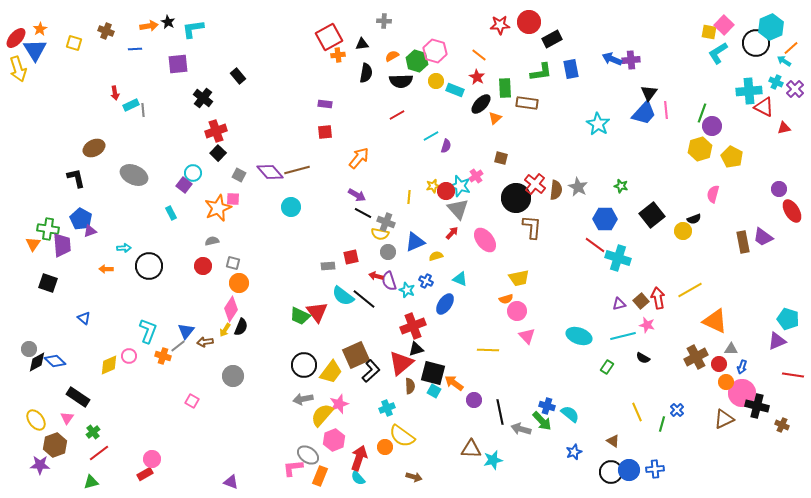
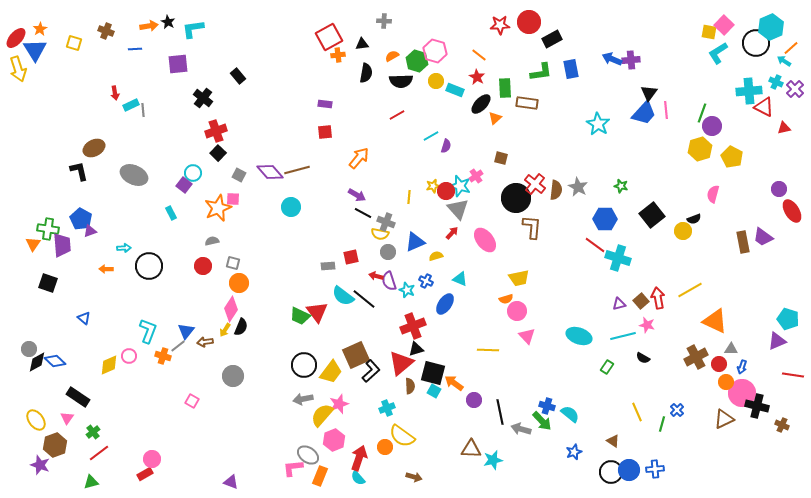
black L-shape at (76, 178): moved 3 px right, 7 px up
purple star at (40, 465): rotated 18 degrees clockwise
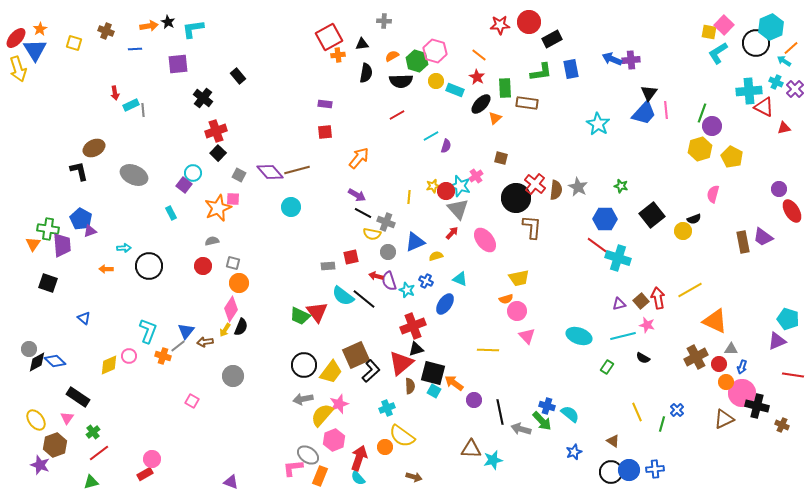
yellow semicircle at (380, 234): moved 8 px left
red line at (595, 245): moved 2 px right
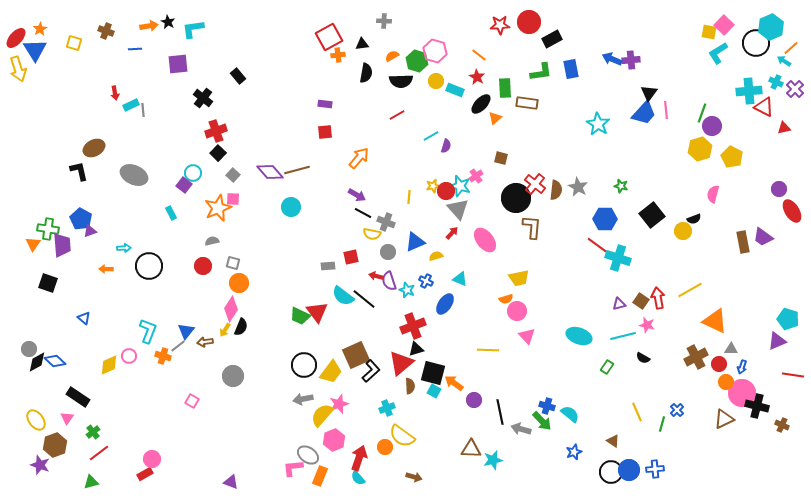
gray square at (239, 175): moved 6 px left; rotated 16 degrees clockwise
brown square at (641, 301): rotated 14 degrees counterclockwise
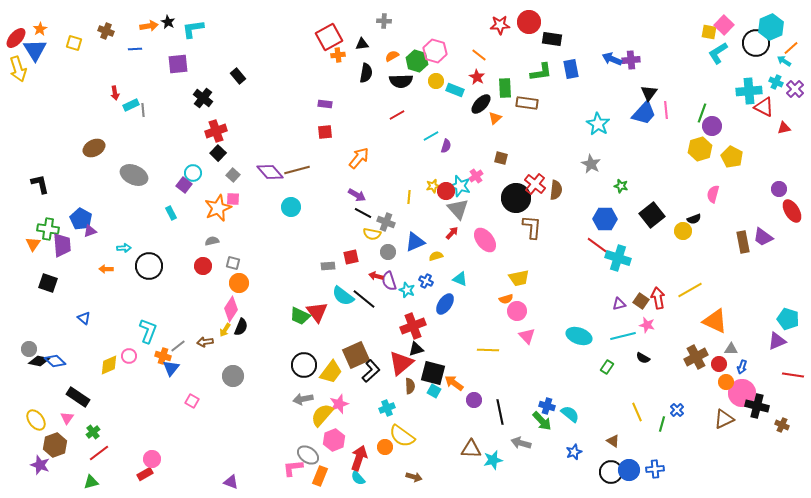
black rectangle at (552, 39): rotated 36 degrees clockwise
black L-shape at (79, 171): moved 39 px left, 13 px down
gray star at (578, 187): moved 13 px right, 23 px up
blue triangle at (186, 331): moved 15 px left, 37 px down
black diamond at (37, 362): moved 2 px right, 1 px up; rotated 40 degrees clockwise
gray arrow at (521, 429): moved 14 px down
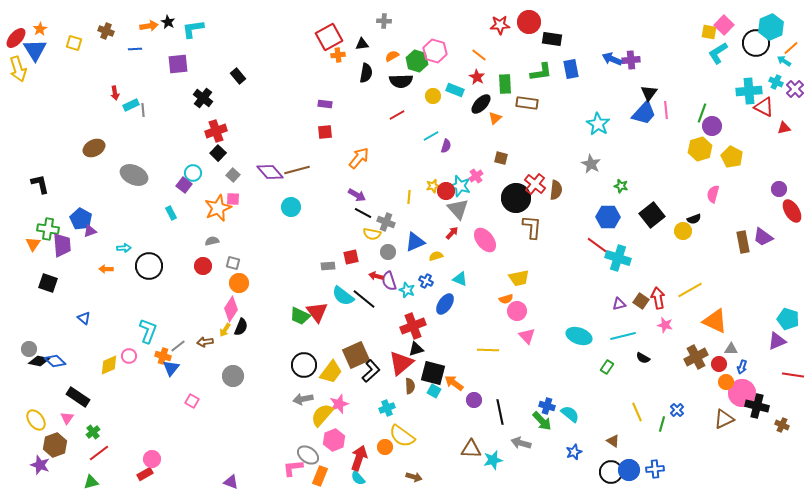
yellow circle at (436, 81): moved 3 px left, 15 px down
green rectangle at (505, 88): moved 4 px up
blue hexagon at (605, 219): moved 3 px right, 2 px up
pink star at (647, 325): moved 18 px right
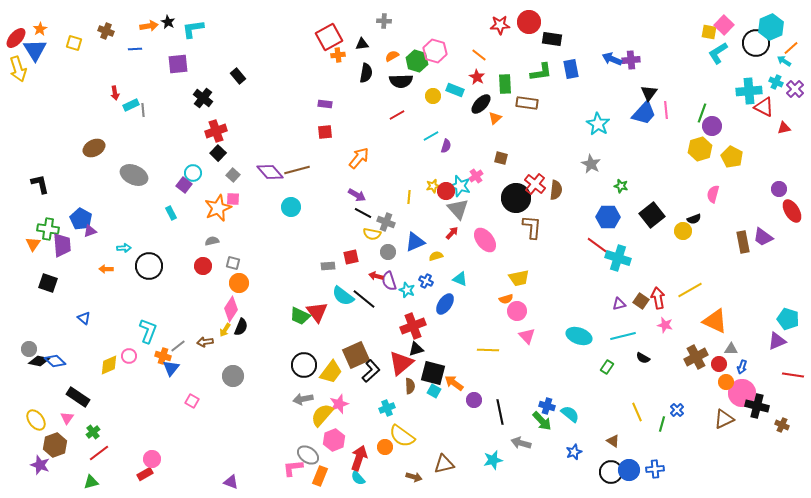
brown triangle at (471, 449): moved 27 px left, 15 px down; rotated 15 degrees counterclockwise
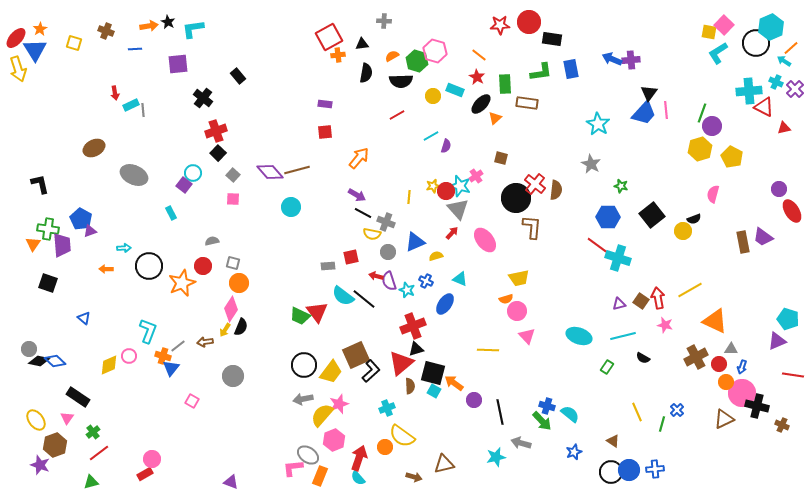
orange star at (218, 208): moved 36 px left, 75 px down
cyan star at (493, 460): moved 3 px right, 3 px up
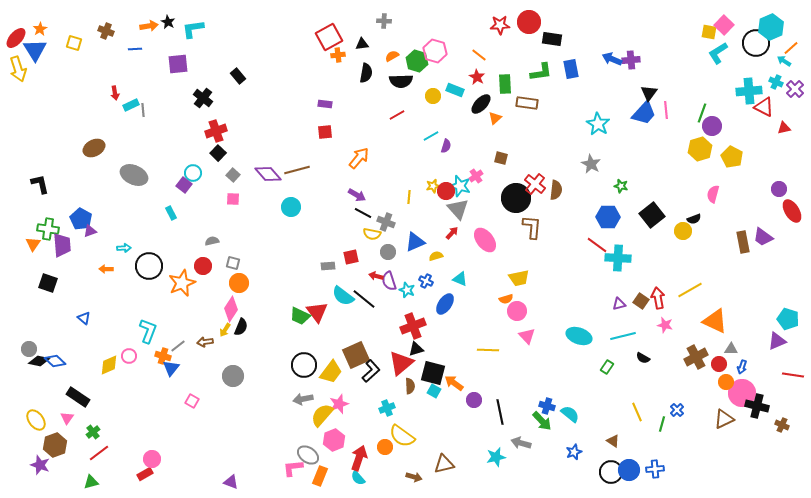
purple diamond at (270, 172): moved 2 px left, 2 px down
cyan cross at (618, 258): rotated 15 degrees counterclockwise
